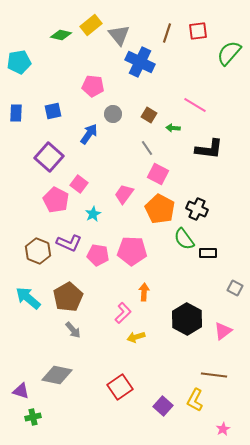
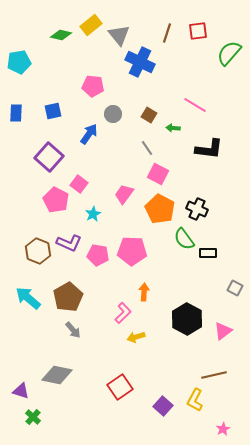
brown line at (214, 375): rotated 20 degrees counterclockwise
green cross at (33, 417): rotated 35 degrees counterclockwise
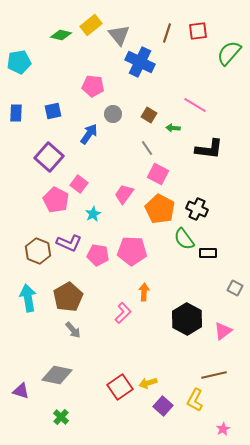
cyan arrow at (28, 298): rotated 40 degrees clockwise
yellow arrow at (136, 337): moved 12 px right, 46 px down
green cross at (33, 417): moved 28 px right
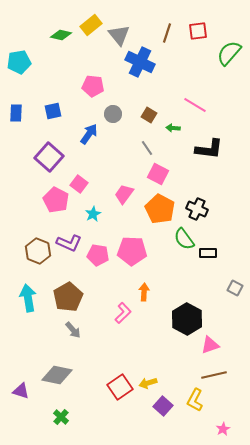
pink triangle at (223, 331): moved 13 px left, 14 px down; rotated 18 degrees clockwise
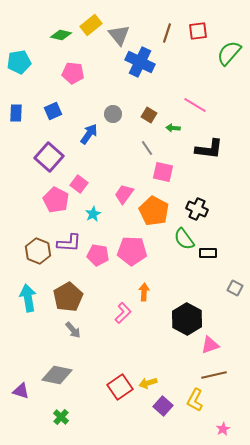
pink pentagon at (93, 86): moved 20 px left, 13 px up
blue square at (53, 111): rotated 12 degrees counterclockwise
pink square at (158, 174): moved 5 px right, 2 px up; rotated 15 degrees counterclockwise
orange pentagon at (160, 209): moved 6 px left, 2 px down
purple L-shape at (69, 243): rotated 20 degrees counterclockwise
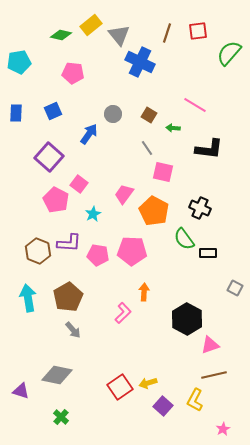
black cross at (197, 209): moved 3 px right, 1 px up
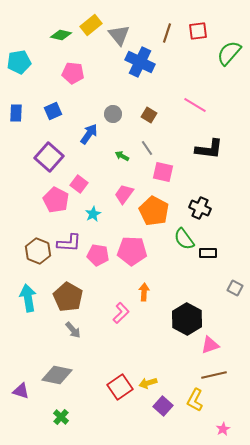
green arrow at (173, 128): moved 51 px left, 28 px down; rotated 24 degrees clockwise
brown pentagon at (68, 297): rotated 12 degrees counterclockwise
pink L-shape at (123, 313): moved 2 px left
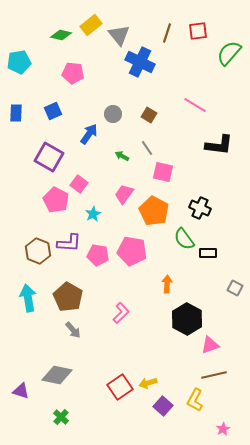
black L-shape at (209, 149): moved 10 px right, 4 px up
purple square at (49, 157): rotated 12 degrees counterclockwise
pink pentagon at (132, 251): rotated 8 degrees clockwise
orange arrow at (144, 292): moved 23 px right, 8 px up
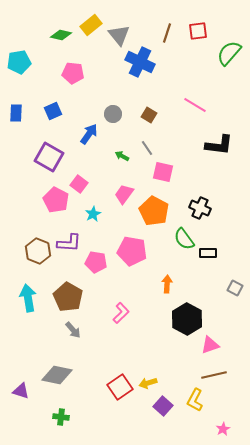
pink pentagon at (98, 255): moved 2 px left, 7 px down
green cross at (61, 417): rotated 35 degrees counterclockwise
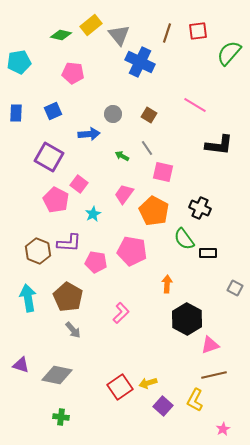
blue arrow at (89, 134): rotated 50 degrees clockwise
purple triangle at (21, 391): moved 26 px up
